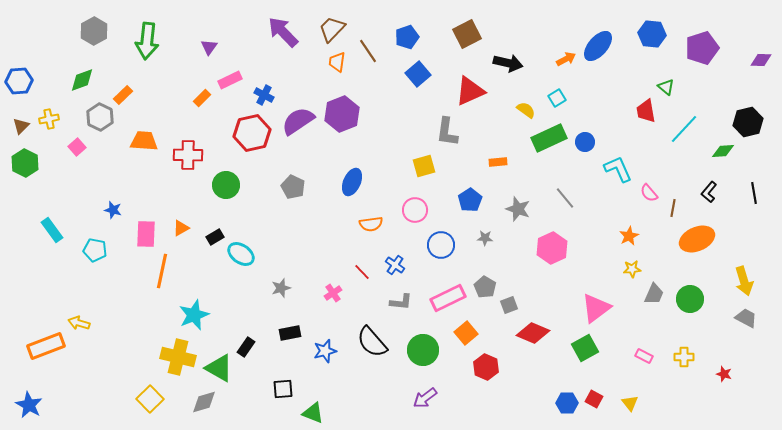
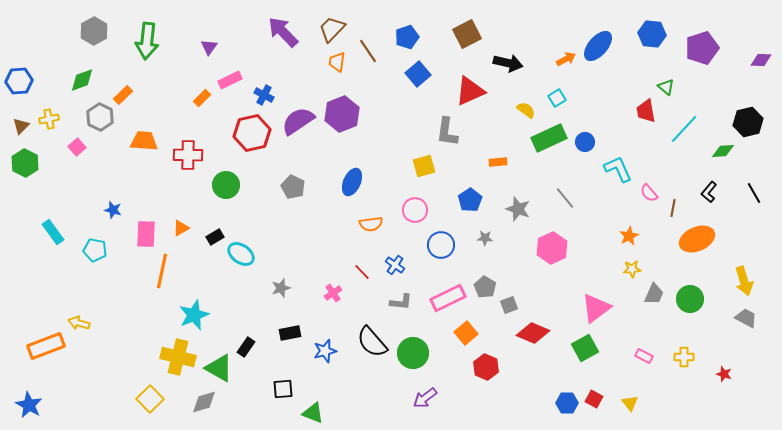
black line at (754, 193): rotated 20 degrees counterclockwise
cyan rectangle at (52, 230): moved 1 px right, 2 px down
green circle at (423, 350): moved 10 px left, 3 px down
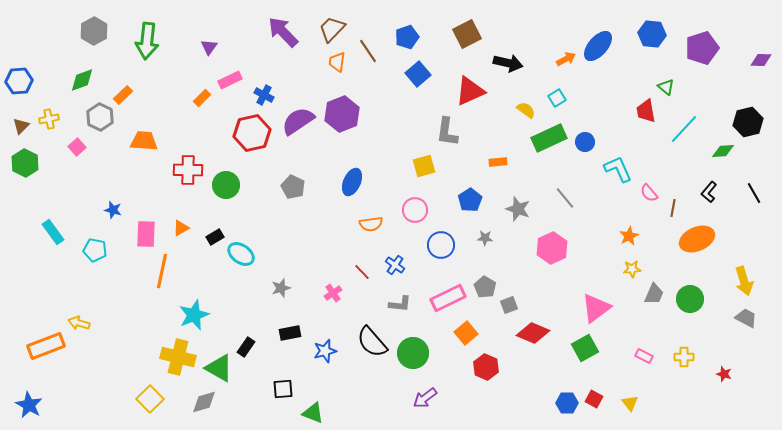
red cross at (188, 155): moved 15 px down
gray L-shape at (401, 302): moved 1 px left, 2 px down
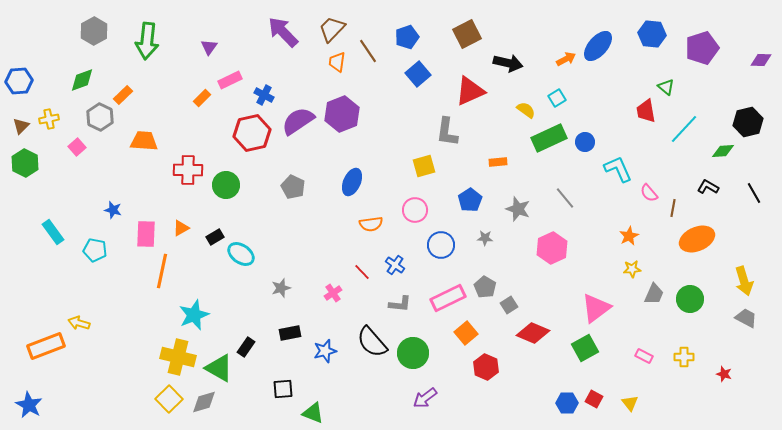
black L-shape at (709, 192): moved 1 px left, 5 px up; rotated 80 degrees clockwise
gray square at (509, 305): rotated 12 degrees counterclockwise
yellow square at (150, 399): moved 19 px right
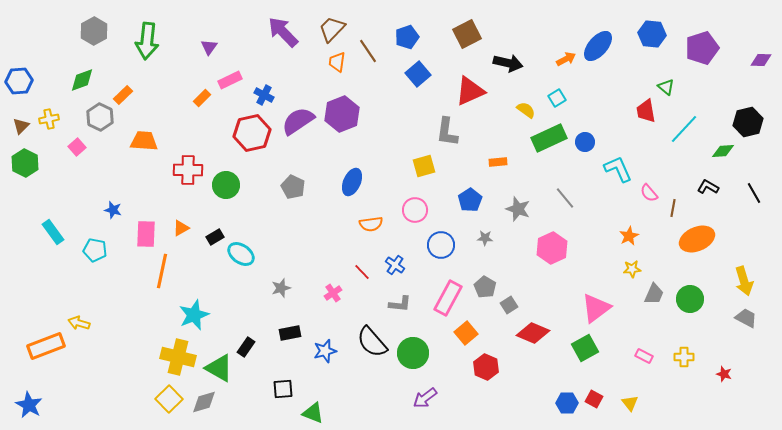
pink rectangle at (448, 298): rotated 36 degrees counterclockwise
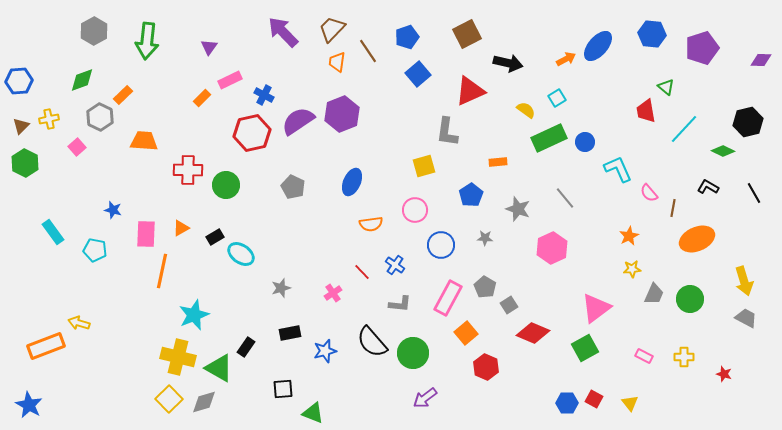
green diamond at (723, 151): rotated 30 degrees clockwise
blue pentagon at (470, 200): moved 1 px right, 5 px up
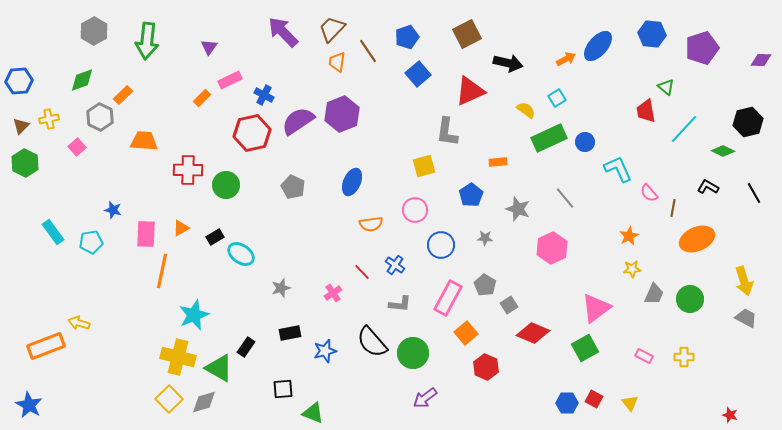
cyan pentagon at (95, 250): moved 4 px left, 8 px up; rotated 20 degrees counterclockwise
gray pentagon at (485, 287): moved 2 px up
red star at (724, 374): moved 6 px right, 41 px down
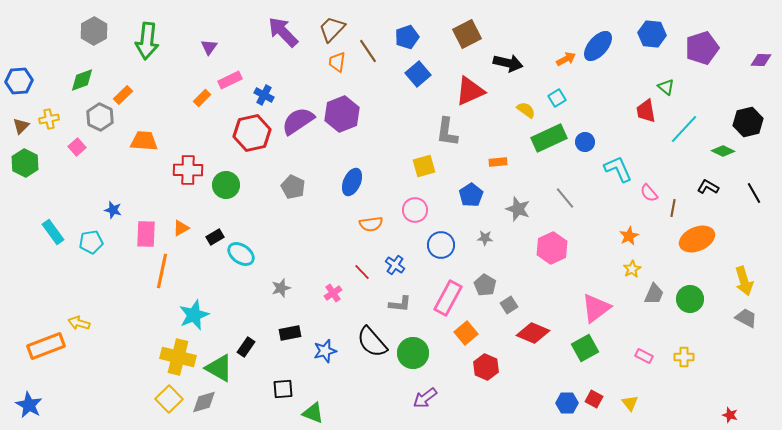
yellow star at (632, 269): rotated 24 degrees counterclockwise
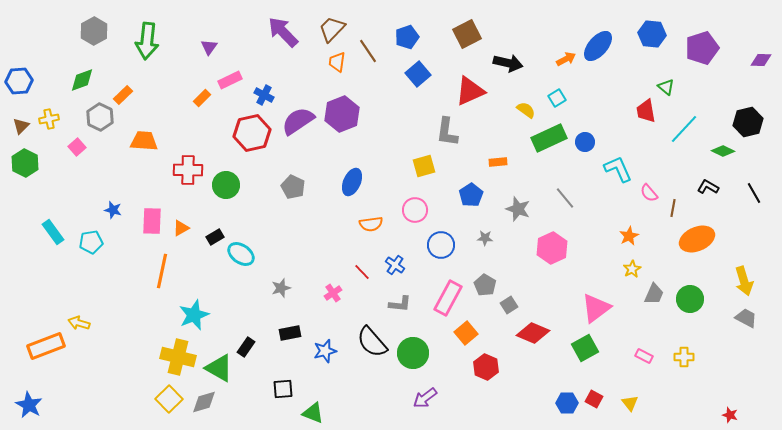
pink rectangle at (146, 234): moved 6 px right, 13 px up
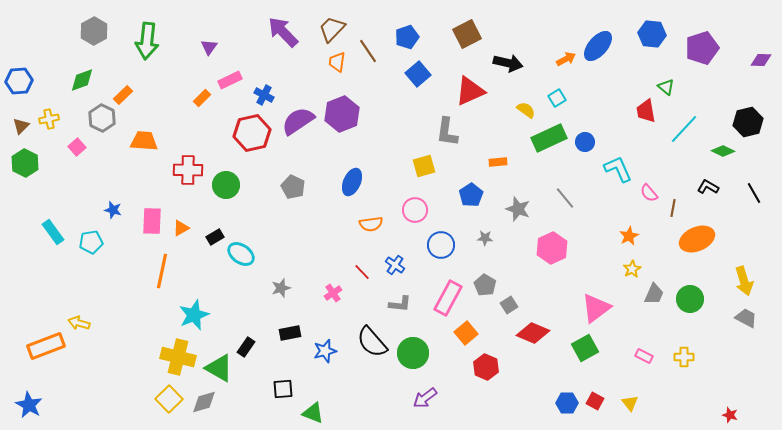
gray hexagon at (100, 117): moved 2 px right, 1 px down
red square at (594, 399): moved 1 px right, 2 px down
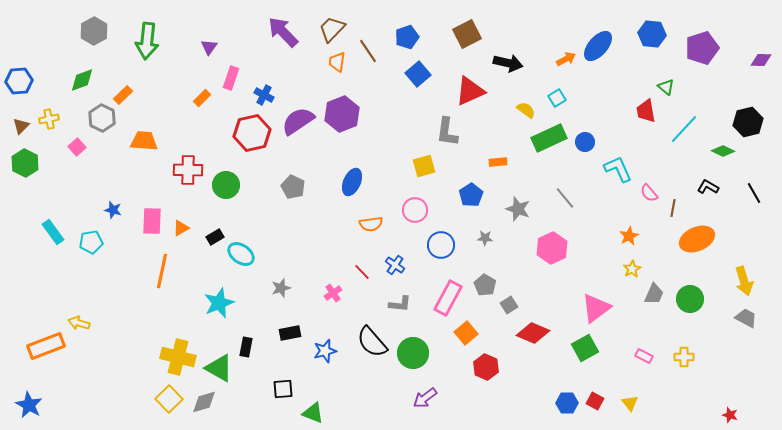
pink rectangle at (230, 80): moved 1 px right, 2 px up; rotated 45 degrees counterclockwise
cyan star at (194, 315): moved 25 px right, 12 px up
black rectangle at (246, 347): rotated 24 degrees counterclockwise
